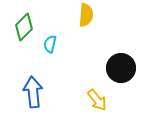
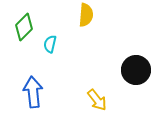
black circle: moved 15 px right, 2 px down
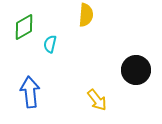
green diamond: rotated 16 degrees clockwise
blue arrow: moved 3 px left
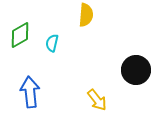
green diamond: moved 4 px left, 8 px down
cyan semicircle: moved 2 px right, 1 px up
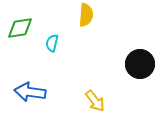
green diamond: moved 7 px up; rotated 20 degrees clockwise
black circle: moved 4 px right, 6 px up
blue arrow: rotated 76 degrees counterclockwise
yellow arrow: moved 2 px left, 1 px down
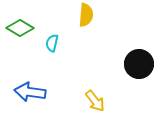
green diamond: rotated 40 degrees clockwise
black circle: moved 1 px left
